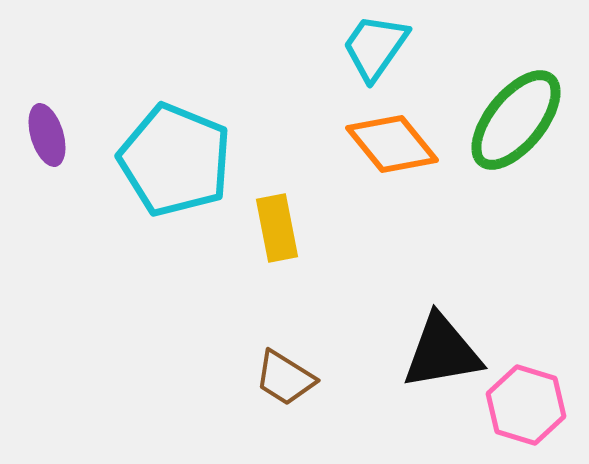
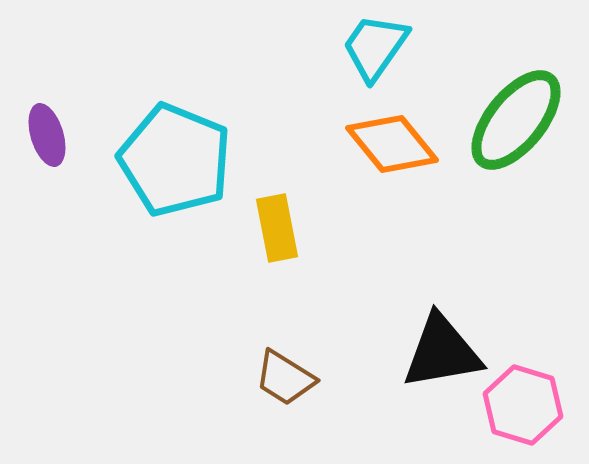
pink hexagon: moved 3 px left
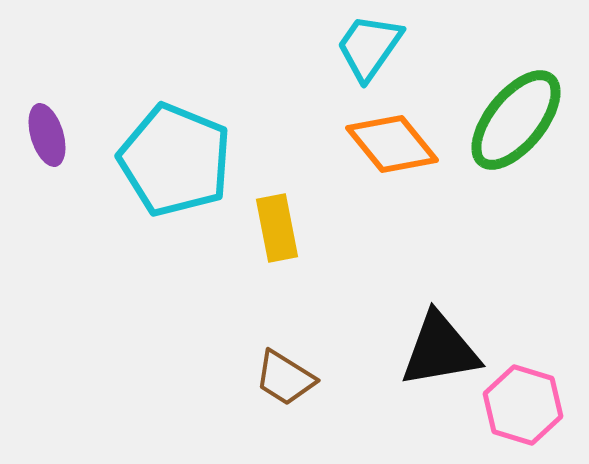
cyan trapezoid: moved 6 px left
black triangle: moved 2 px left, 2 px up
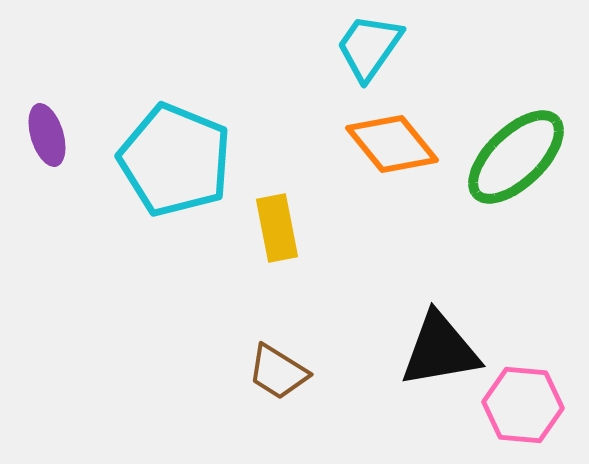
green ellipse: moved 37 px down; rotated 7 degrees clockwise
brown trapezoid: moved 7 px left, 6 px up
pink hexagon: rotated 12 degrees counterclockwise
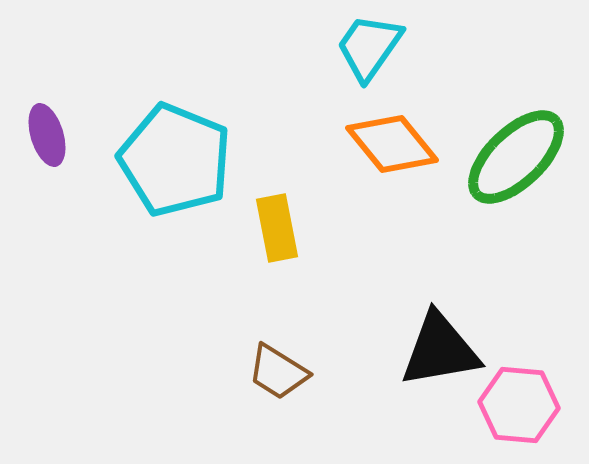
pink hexagon: moved 4 px left
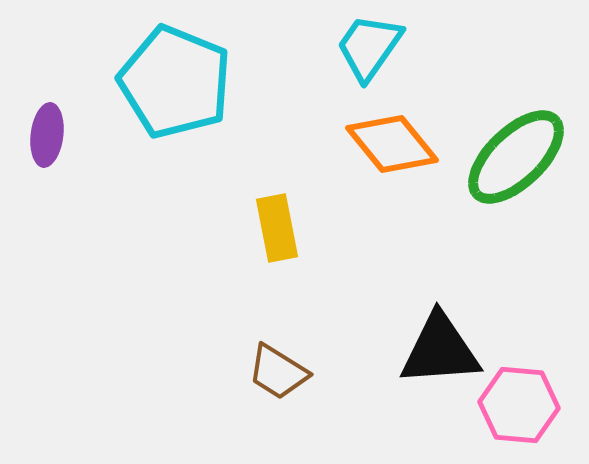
purple ellipse: rotated 24 degrees clockwise
cyan pentagon: moved 78 px up
black triangle: rotated 6 degrees clockwise
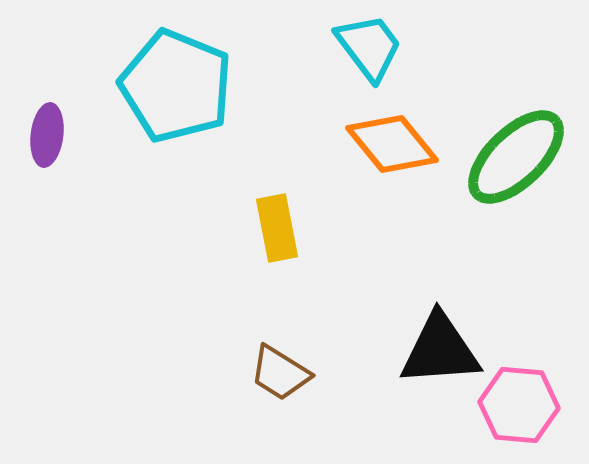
cyan trapezoid: rotated 108 degrees clockwise
cyan pentagon: moved 1 px right, 4 px down
brown trapezoid: moved 2 px right, 1 px down
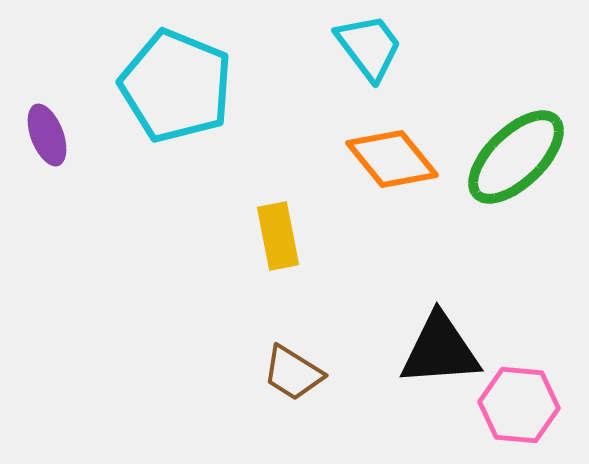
purple ellipse: rotated 28 degrees counterclockwise
orange diamond: moved 15 px down
yellow rectangle: moved 1 px right, 8 px down
brown trapezoid: moved 13 px right
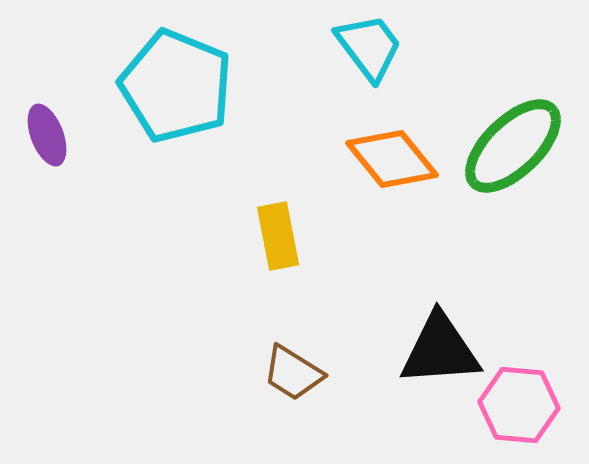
green ellipse: moved 3 px left, 11 px up
